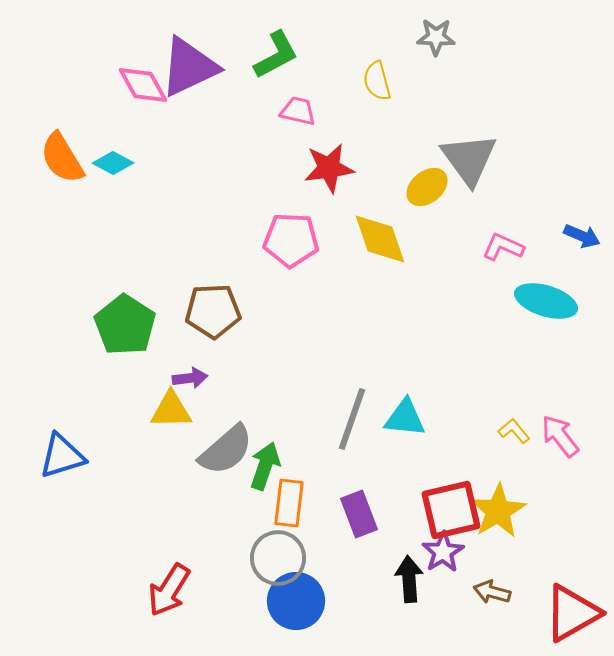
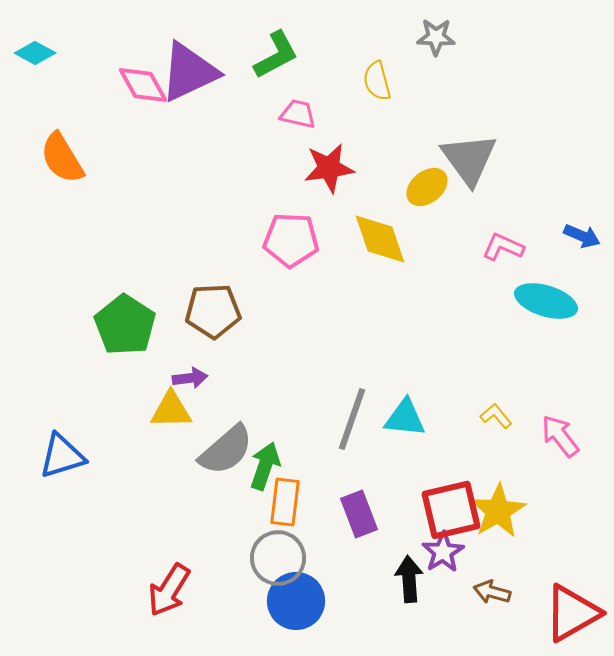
purple triangle: moved 5 px down
pink trapezoid: moved 3 px down
cyan diamond: moved 78 px left, 110 px up
yellow L-shape: moved 18 px left, 15 px up
orange rectangle: moved 4 px left, 1 px up
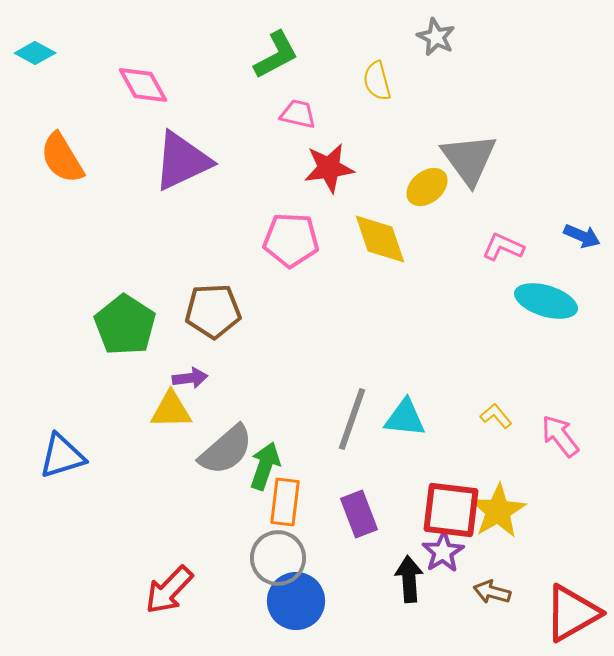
gray star: rotated 24 degrees clockwise
purple triangle: moved 7 px left, 89 px down
red square: rotated 20 degrees clockwise
red arrow: rotated 12 degrees clockwise
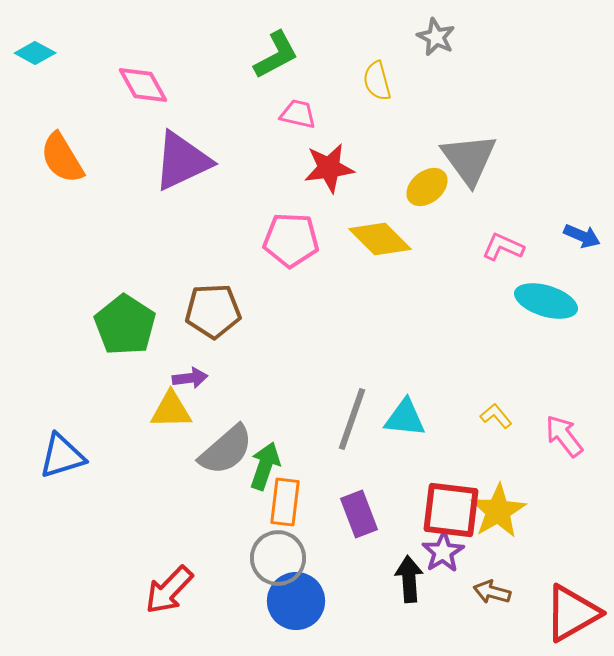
yellow diamond: rotated 26 degrees counterclockwise
pink arrow: moved 4 px right
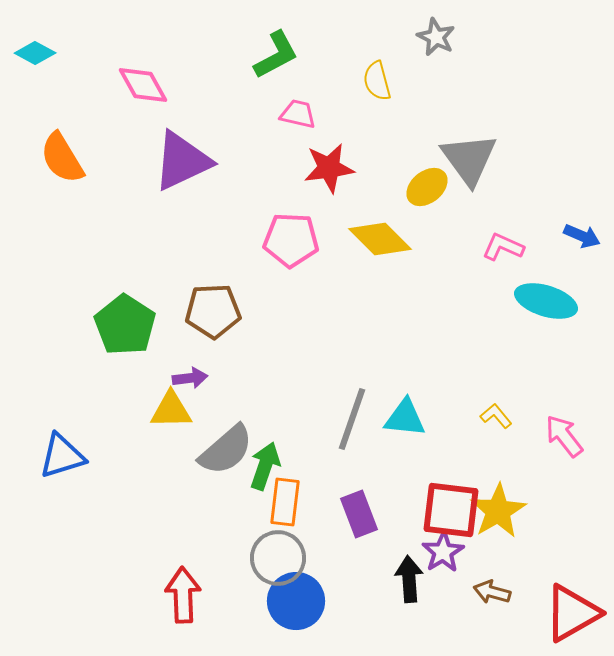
red arrow: moved 14 px right, 5 px down; rotated 134 degrees clockwise
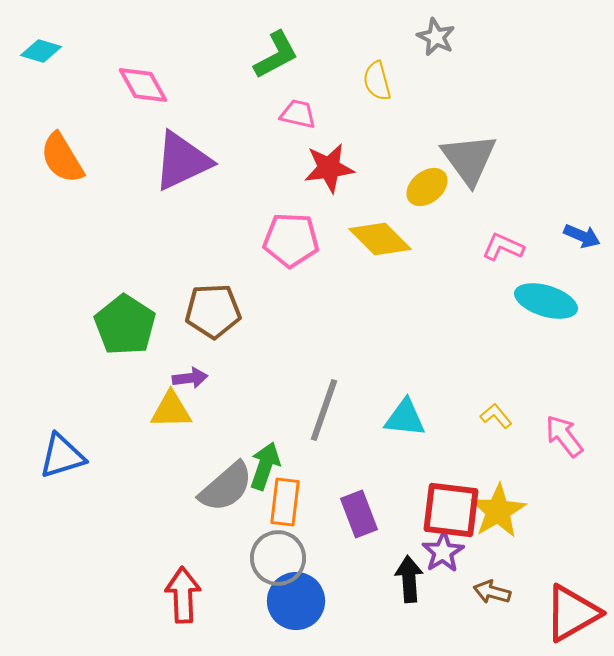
cyan diamond: moved 6 px right, 2 px up; rotated 12 degrees counterclockwise
gray line: moved 28 px left, 9 px up
gray semicircle: moved 37 px down
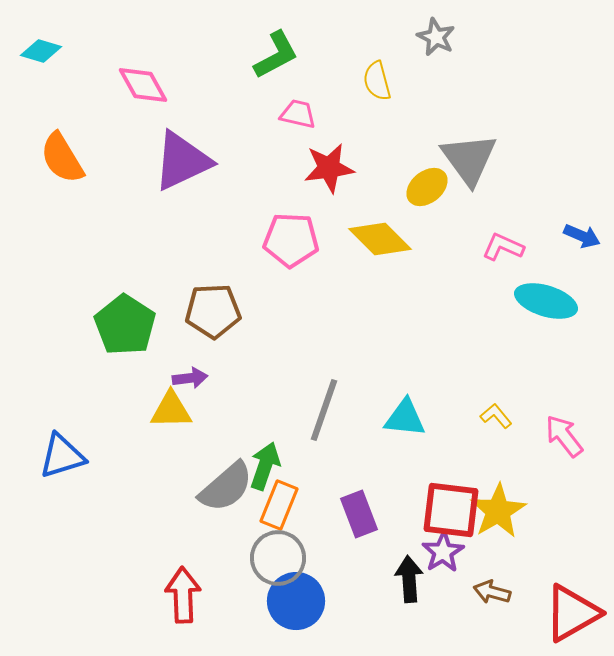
orange rectangle: moved 6 px left, 3 px down; rotated 15 degrees clockwise
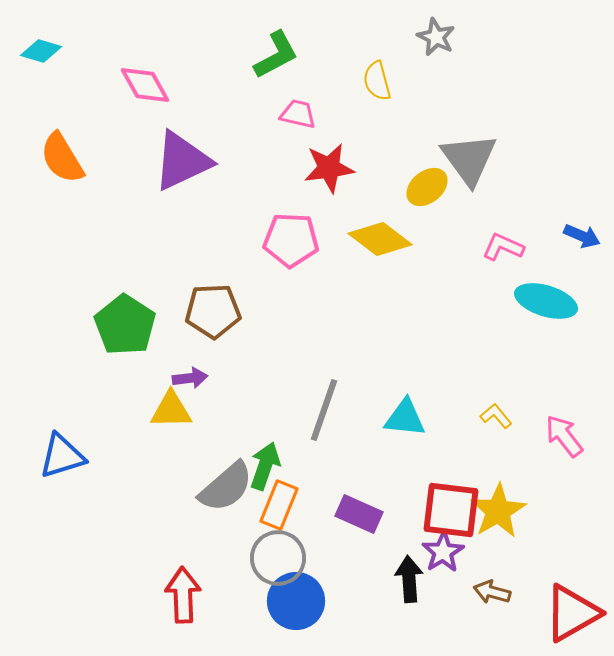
pink diamond: moved 2 px right
yellow diamond: rotated 8 degrees counterclockwise
purple rectangle: rotated 45 degrees counterclockwise
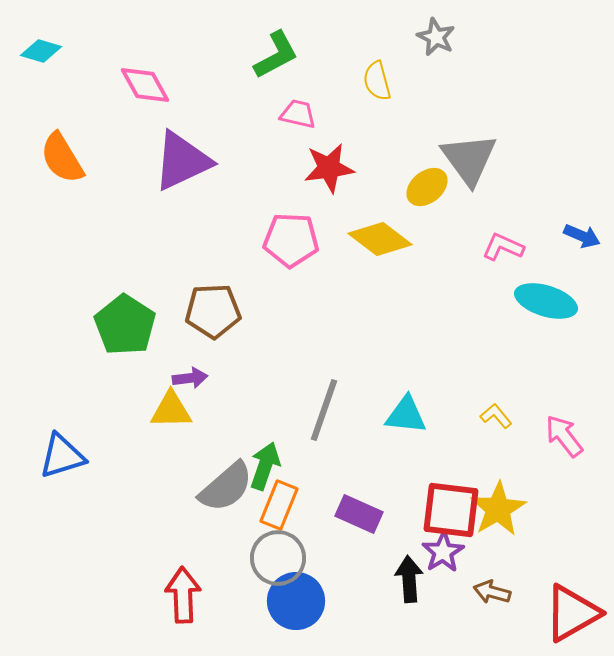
cyan triangle: moved 1 px right, 3 px up
yellow star: moved 2 px up
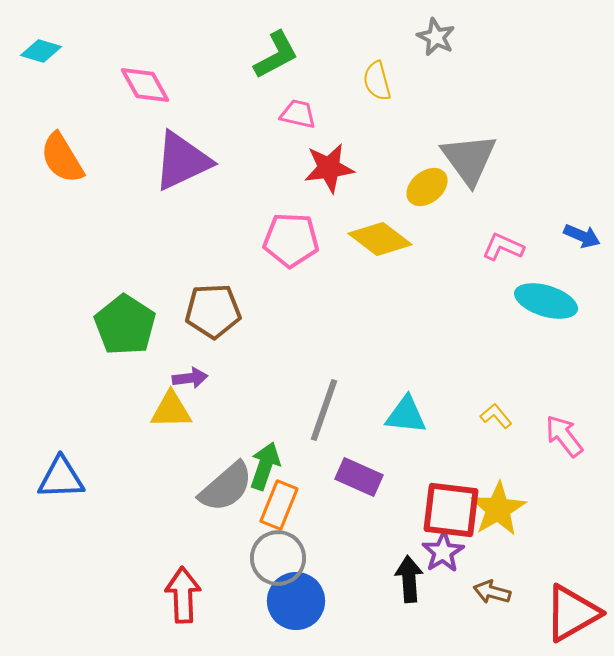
blue triangle: moved 1 px left, 22 px down; rotated 15 degrees clockwise
purple rectangle: moved 37 px up
